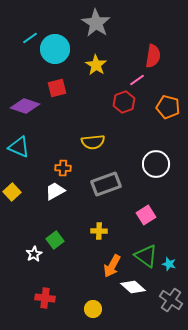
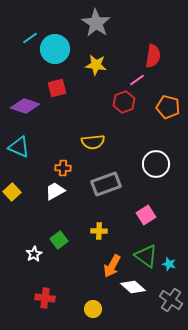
yellow star: rotated 25 degrees counterclockwise
green square: moved 4 px right
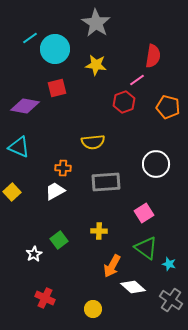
purple diamond: rotated 8 degrees counterclockwise
gray rectangle: moved 2 px up; rotated 16 degrees clockwise
pink square: moved 2 px left, 2 px up
green triangle: moved 8 px up
red cross: rotated 18 degrees clockwise
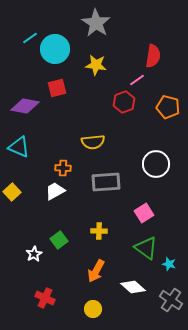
orange arrow: moved 16 px left, 5 px down
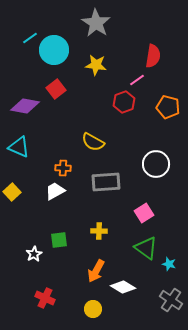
cyan circle: moved 1 px left, 1 px down
red square: moved 1 px left, 1 px down; rotated 24 degrees counterclockwise
yellow semicircle: rotated 35 degrees clockwise
green square: rotated 30 degrees clockwise
white diamond: moved 10 px left; rotated 10 degrees counterclockwise
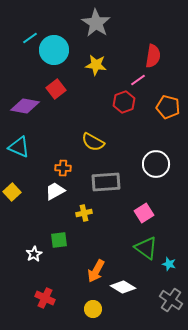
pink line: moved 1 px right
yellow cross: moved 15 px left, 18 px up; rotated 14 degrees counterclockwise
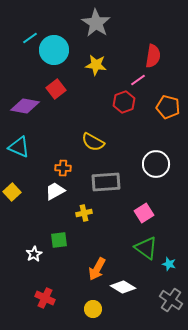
orange arrow: moved 1 px right, 2 px up
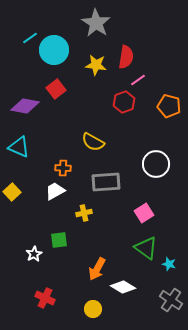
red semicircle: moved 27 px left, 1 px down
orange pentagon: moved 1 px right, 1 px up
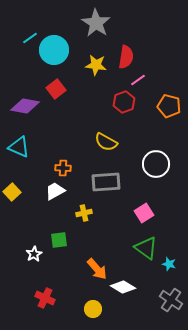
yellow semicircle: moved 13 px right
orange arrow: rotated 70 degrees counterclockwise
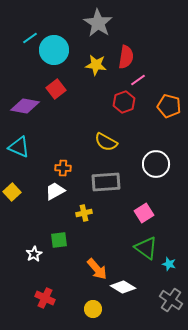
gray star: moved 2 px right
